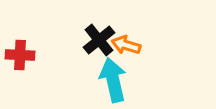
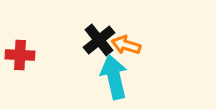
cyan arrow: moved 1 px right, 3 px up
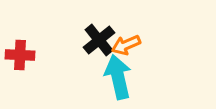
orange arrow: rotated 40 degrees counterclockwise
cyan arrow: moved 4 px right
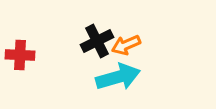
black cross: moved 2 px left, 1 px down; rotated 12 degrees clockwise
cyan arrow: rotated 87 degrees clockwise
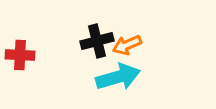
black cross: rotated 12 degrees clockwise
orange arrow: moved 1 px right
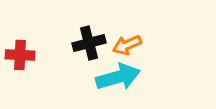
black cross: moved 8 px left, 2 px down
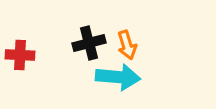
orange arrow: rotated 84 degrees counterclockwise
cyan arrow: rotated 21 degrees clockwise
